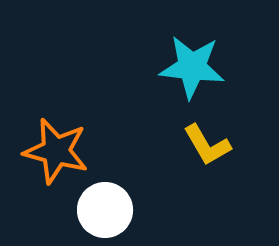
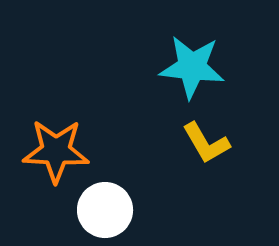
yellow L-shape: moved 1 px left, 2 px up
orange star: rotated 12 degrees counterclockwise
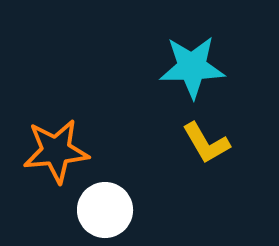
cyan star: rotated 8 degrees counterclockwise
orange star: rotated 8 degrees counterclockwise
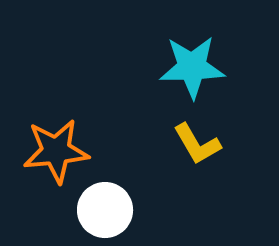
yellow L-shape: moved 9 px left, 1 px down
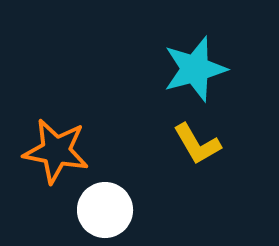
cyan star: moved 3 px right, 2 px down; rotated 14 degrees counterclockwise
orange star: rotated 16 degrees clockwise
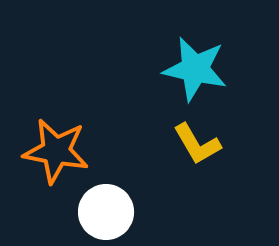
cyan star: rotated 28 degrees clockwise
white circle: moved 1 px right, 2 px down
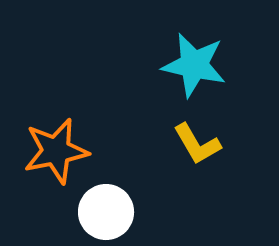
cyan star: moved 1 px left, 4 px up
orange star: rotated 22 degrees counterclockwise
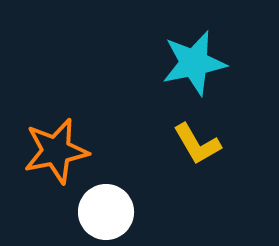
cyan star: moved 2 px up; rotated 24 degrees counterclockwise
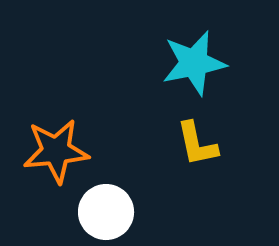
yellow L-shape: rotated 18 degrees clockwise
orange star: rotated 6 degrees clockwise
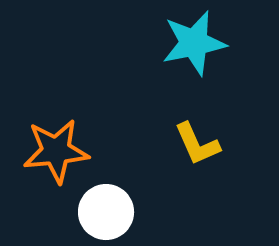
cyan star: moved 20 px up
yellow L-shape: rotated 12 degrees counterclockwise
